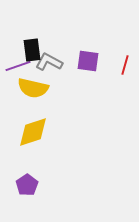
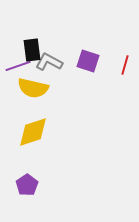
purple square: rotated 10 degrees clockwise
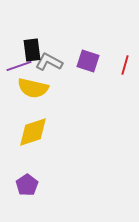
purple line: moved 1 px right
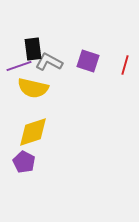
black rectangle: moved 1 px right, 1 px up
purple pentagon: moved 3 px left, 23 px up; rotated 10 degrees counterclockwise
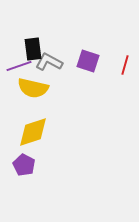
purple pentagon: moved 3 px down
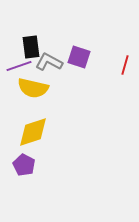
black rectangle: moved 2 px left, 2 px up
purple square: moved 9 px left, 4 px up
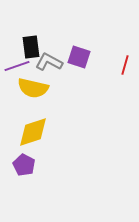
purple line: moved 2 px left
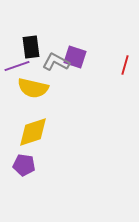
purple square: moved 4 px left
gray L-shape: moved 7 px right
purple pentagon: rotated 20 degrees counterclockwise
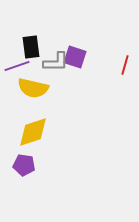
gray L-shape: rotated 152 degrees clockwise
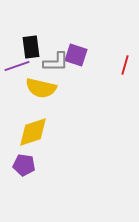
purple square: moved 1 px right, 2 px up
yellow semicircle: moved 8 px right
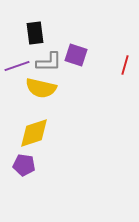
black rectangle: moved 4 px right, 14 px up
gray L-shape: moved 7 px left
yellow diamond: moved 1 px right, 1 px down
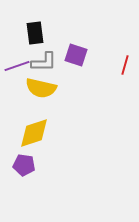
gray L-shape: moved 5 px left
